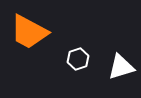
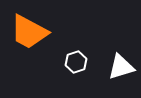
white hexagon: moved 2 px left, 3 px down
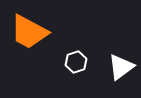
white triangle: rotated 20 degrees counterclockwise
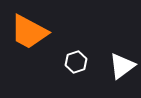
white triangle: moved 1 px right, 1 px up
